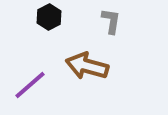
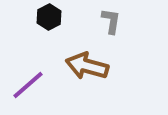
purple line: moved 2 px left
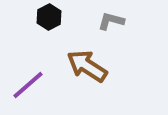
gray L-shape: rotated 84 degrees counterclockwise
brown arrow: rotated 18 degrees clockwise
